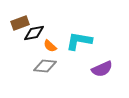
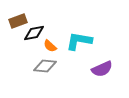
brown rectangle: moved 2 px left, 2 px up
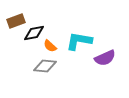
brown rectangle: moved 2 px left
purple semicircle: moved 3 px right, 11 px up
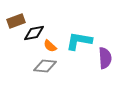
purple semicircle: rotated 70 degrees counterclockwise
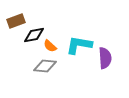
black diamond: moved 2 px down
cyan L-shape: moved 4 px down
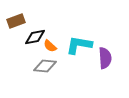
black diamond: moved 1 px right, 2 px down
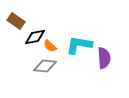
brown rectangle: rotated 54 degrees clockwise
purple semicircle: moved 1 px left
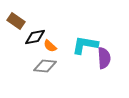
cyan L-shape: moved 6 px right
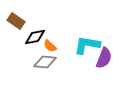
cyan L-shape: moved 2 px right
purple semicircle: rotated 25 degrees clockwise
gray diamond: moved 4 px up
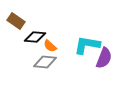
black diamond: rotated 15 degrees clockwise
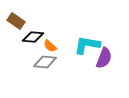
black diamond: moved 2 px left
